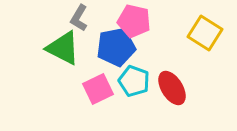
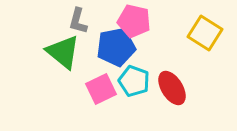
gray L-shape: moved 1 px left, 3 px down; rotated 16 degrees counterclockwise
green triangle: moved 4 px down; rotated 12 degrees clockwise
pink square: moved 3 px right
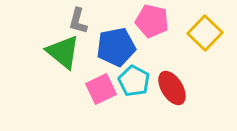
pink pentagon: moved 18 px right
yellow square: rotated 12 degrees clockwise
cyan pentagon: rotated 8 degrees clockwise
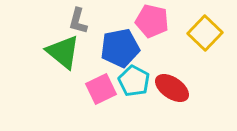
blue pentagon: moved 4 px right, 1 px down
red ellipse: rotated 24 degrees counterclockwise
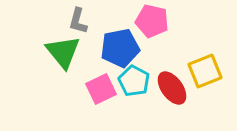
yellow square: moved 38 px down; rotated 24 degrees clockwise
green triangle: rotated 12 degrees clockwise
red ellipse: rotated 20 degrees clockwise
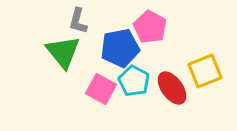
pink pentagon: moved 2 px left, 6 px down; rotated 16 degrees clockwise
pink square: rotated 36 degrees counterclockwise
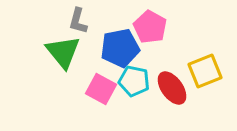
cyan pentagon: rotated 16 degrees counterclockwise
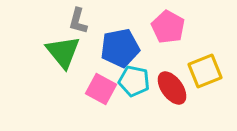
pink pentagon: moved 18 px right
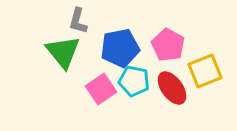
pink pentagon: moved 18 px down
pink square: rotated 28 degrees clockwise
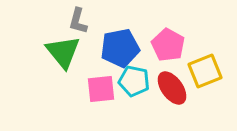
pink square: rotated 28 degrees clockwise
